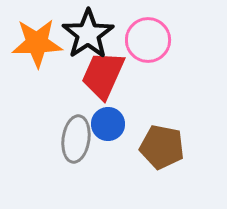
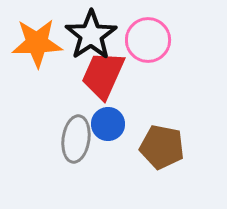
black star: moved 3 px right, 1 px down
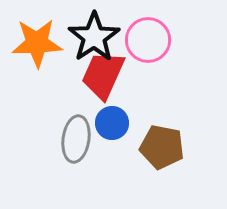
black star: moved 3 px right, 2 px down
blue circle: moved 4 px right, 1 px up
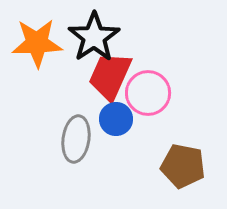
pink circle: moved 53 px down
red trapezoid: moved 7 px right, 1 px down
blue circle: moved 4 px right, 4 px up
brown pentagon: moved 21 px right, 19 px down
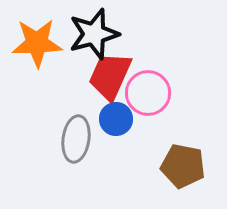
black star: moved 3 px up; rotated 18 degrees clockwise
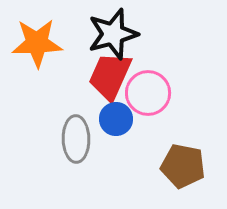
black star: moved 19 px right
gray ellipse: rotated 9 degrees counterclockwise
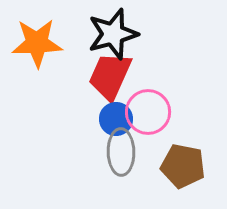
pink circle: moved 19 px down
gray ellipse: moved 45 px right, 13 px down
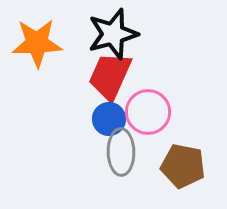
blue circle: moved 7 px left
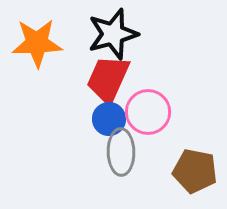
red trapezoid: moved 2 px left, 3 px down
brown pentagon: moved 12 px right, 5 px down
